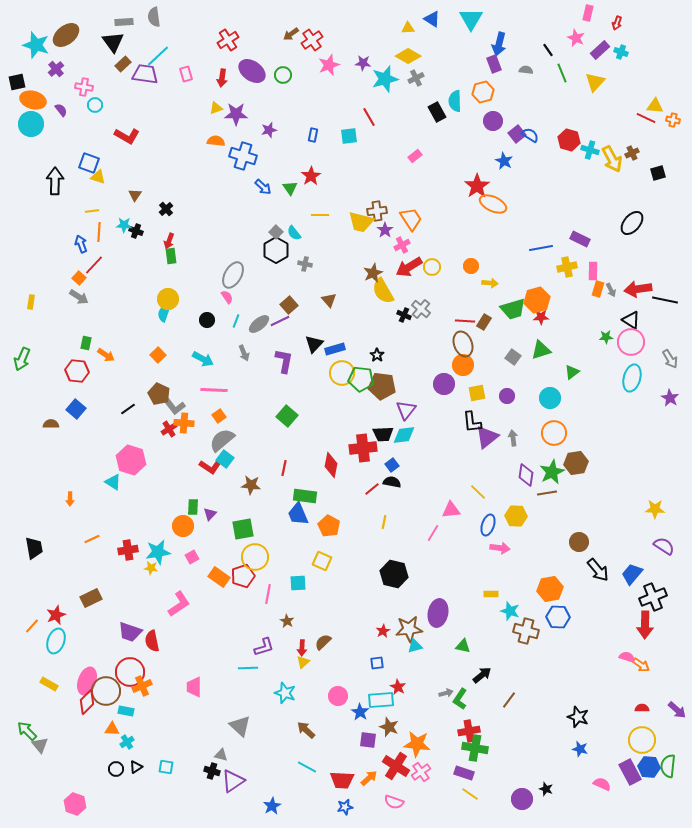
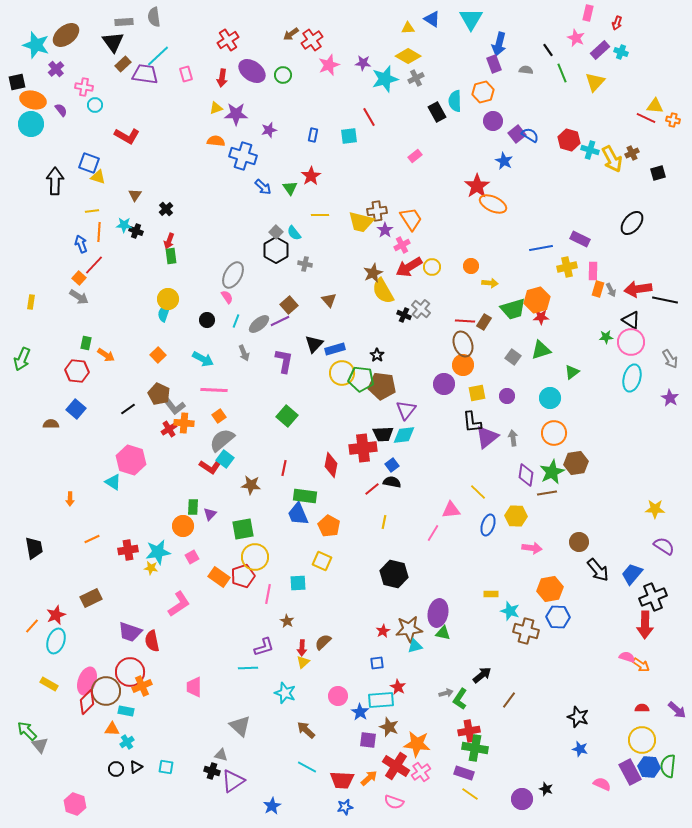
pink arrow at (500, 548): moved 32 px right
green triangle at (463, 646): moved 20 px left, 13 px up
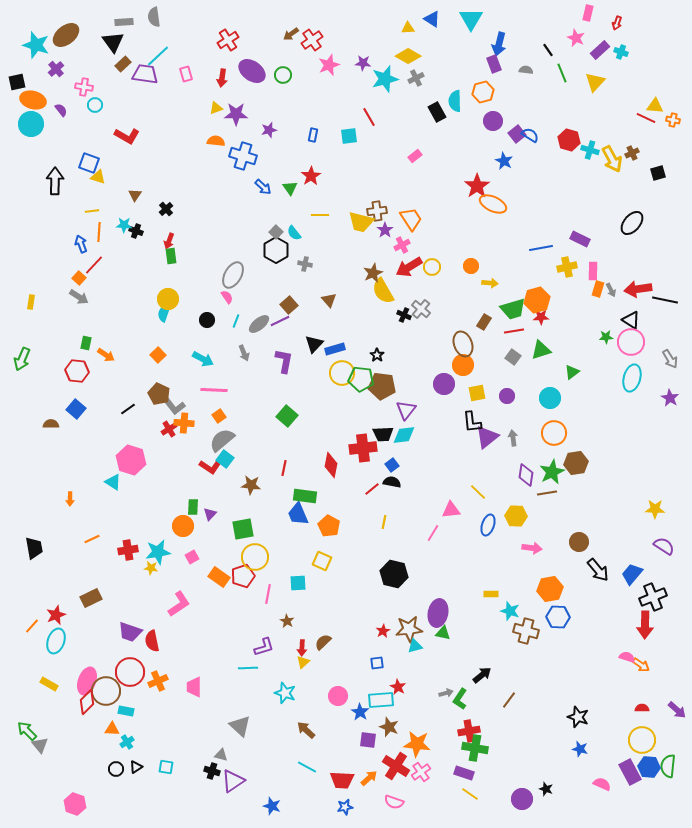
red line at (465, 321): moved 49 px right, 10 px down; rotated 12 degrees counterclockwise
orange cross at (142, 686): moved 16 px right, 5 px up
blue star at (272, 806): rotated 24 degrees counterclockwise
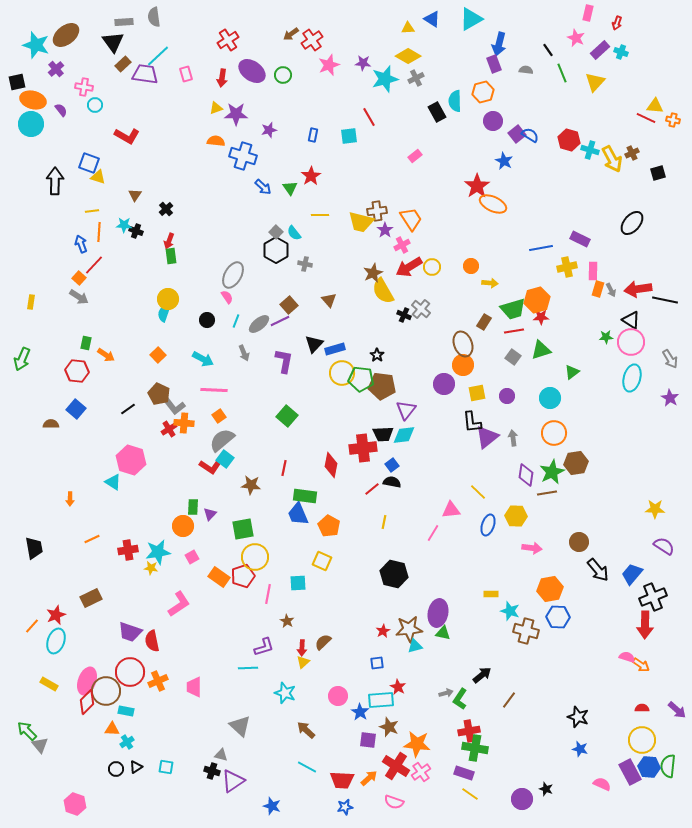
cyan triangle at (471, 19): rotated 30 degrees clockwise
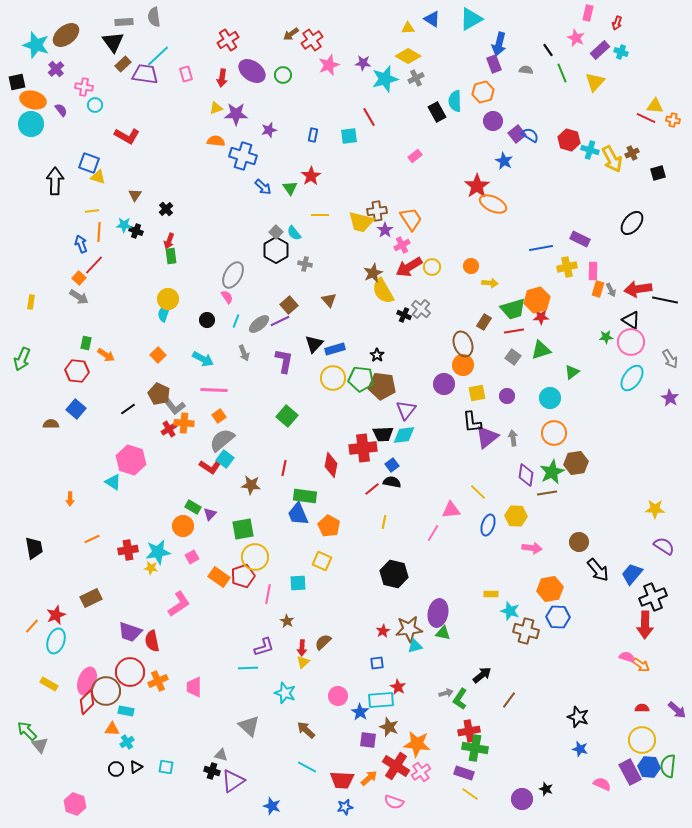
yellow circle at (342, 373): moved 9 px left, 5 px down
cyan ellipse at (632, 378): rotated 20 degrees clockwise
green rectangle at (193, 507): rotated 63 degrees counterclockwise
gray triangle at (240, 726): moved 9 px right
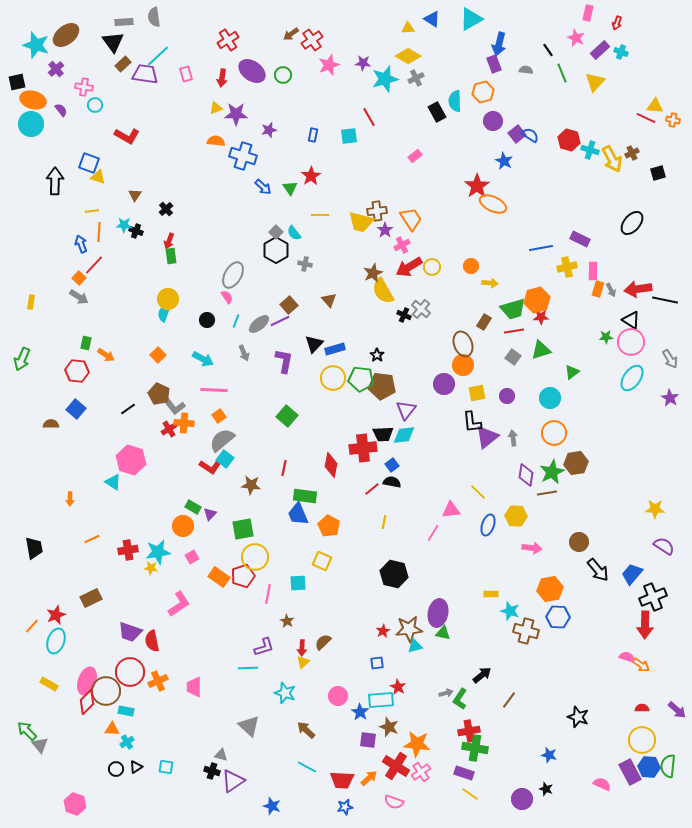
blue star at (580, 749): moved 31 px left, 6 px down
